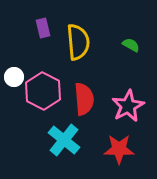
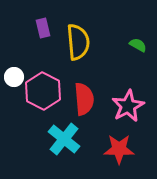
green semicircle: moved 7 px right
cyan cross: moved 1 px up
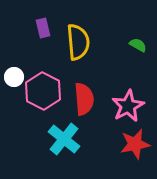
red star: moved 16 px right, 5 px up; rotated 12 degrees counterclockwise
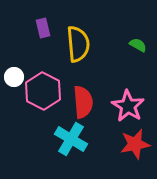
yellow semicircle: moved 2 px down
red semicircle: moved 1 px left, 3 px down
pink star: rotated 12 degrees counterclockwise
cyan cross: moved 7 px right; rotated 8 degrees counterclockwise
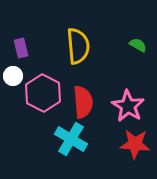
purple rectangle: moved 22 px left, 20 px down
yellow semicircle: moved 2 px down
white circle: moved 1 px left, 1 px up
pink hexagon: moved 2 px down
red star: rotated 16 degrees clockwise
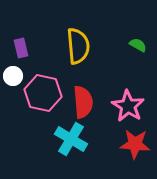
pink hexagon: rotated 15 degrees counterclockwise
